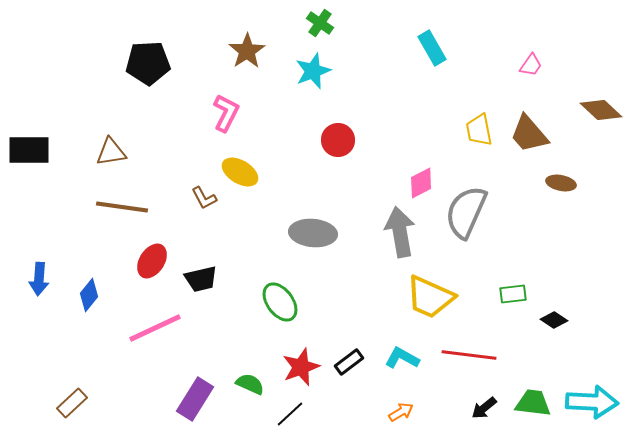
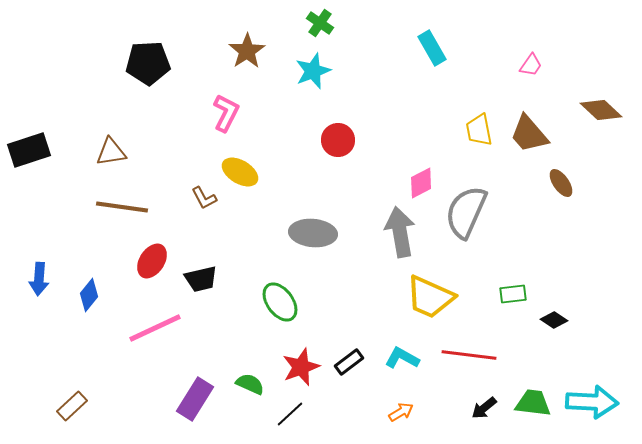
black rectangle at (29, 150): rotated 18 degrees counterclockwise
brown ellipse at (561, 183): rotated 44 degrees clockwise
brown rectangle at (72, 403): moved 3 px down
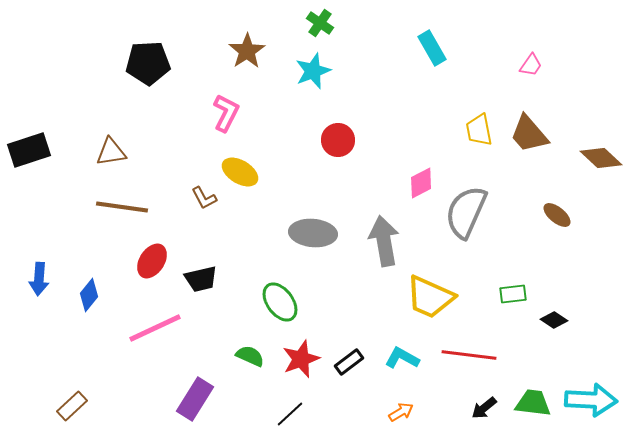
brown diamond at (601, 110): moved 48 px down
brown ellipse at (561, 183): moved 4 px left, 32 px down; rotated 16 degrees counterclockwise
gray arrow at (400, 232): moved 16 px left, 9 px down
red star at (301, 367): moved 8 px up
green semicircle at (250, 384): moved 28 px up
cyan arrow at (592, 402): moved 1 px left, 2 px up
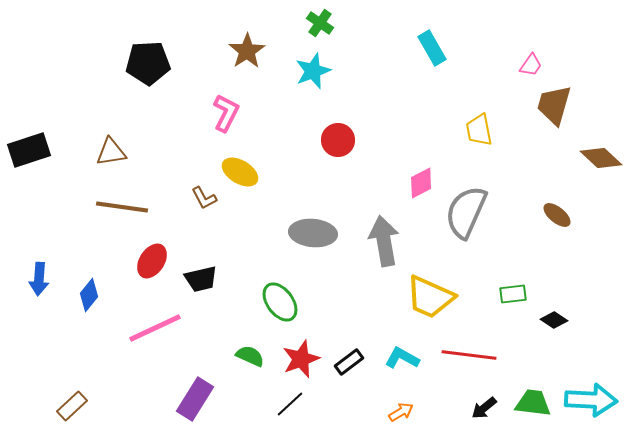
brown trapezoid at (529, 134): moved 25 px right, 29 px up; rotated 57 degrees clockwise
black line at (290, 414): moved 10 px up
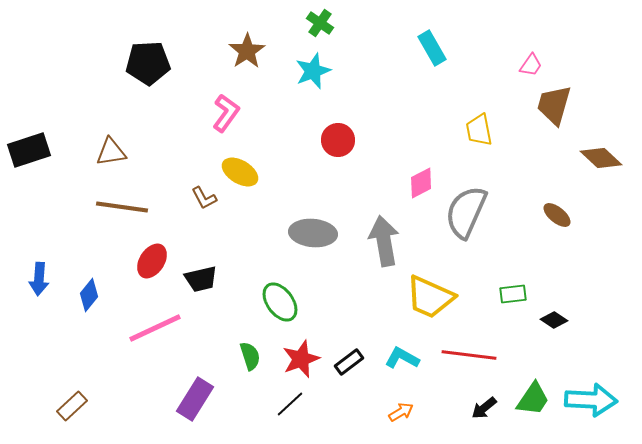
pink L-shape at (226, 113): rotated 9 degrees clockwise
green semicircle at (250, 356): rotated 48 degrees clockwise
green trapezoid at (533, 403): moved 4 px up; rotated 117 degrees clockwise
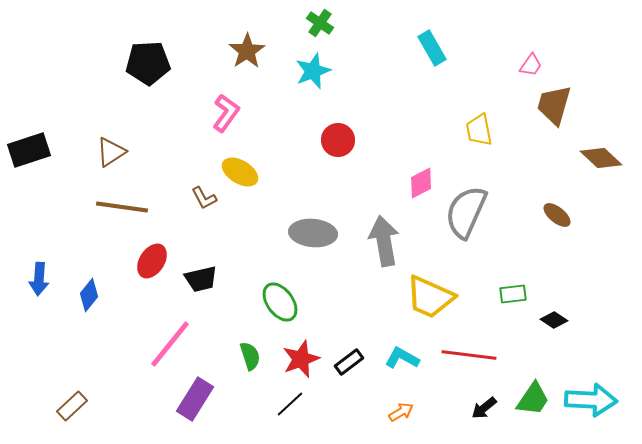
brown triangle at (111, 152): rotated 24 degrees counterclockwise
pink line at (155, 328): moved 15 px right, 16 px down; rotated 26 degrees counterclockwise
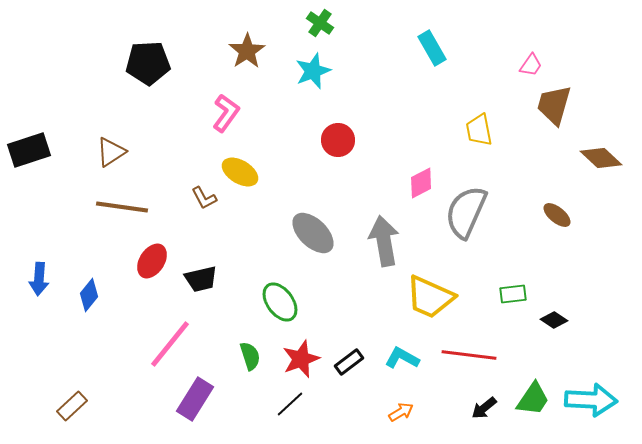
gray ellipse at (313, 233): rotated 39 degrees clockwise
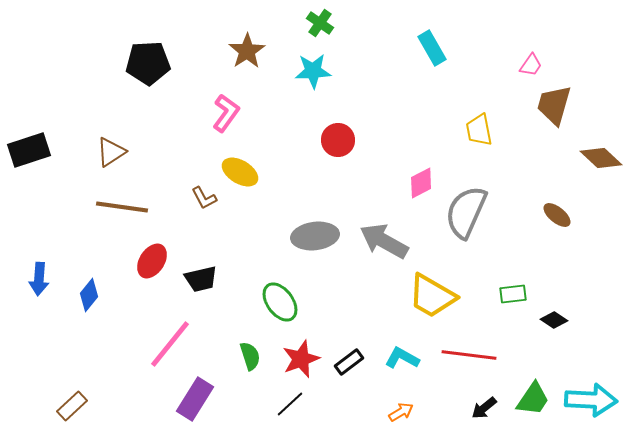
cyan star at (313, 71): rotated 18 degrees clockwise
gray ellipse at (313, 233): moved 2 px right, 3 px down; rotated 51 degrees counterclockwise
gray arrow at (384, 241): rotated 51 degrees counterclockwise
yellow trapezoid at (430, 297): moved 2 px right, 1 px up; rotated 6 degrees clockwise
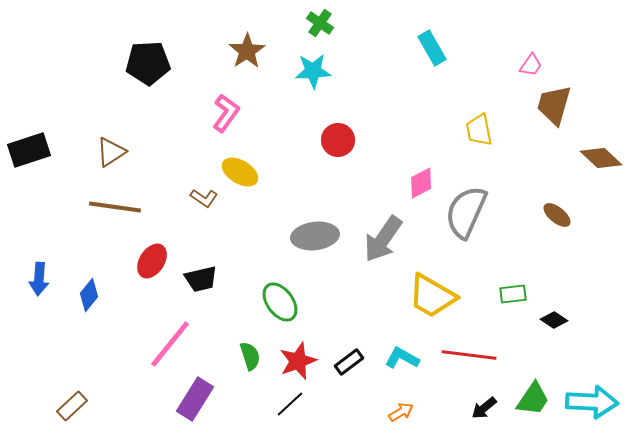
brown L-shape at (204, 198): rotated 28 degrees counterclockwise
brown line at (122, 207): moved 7 px left
gray arrow at (384, 241): moved 1 px left, 2 px up; rotated 84 degrees counterclockwise
red star at (301, 359): moved 3 px left, 2 px down
cyan arrow at (591, 400): moved 1 px right, 2 px down
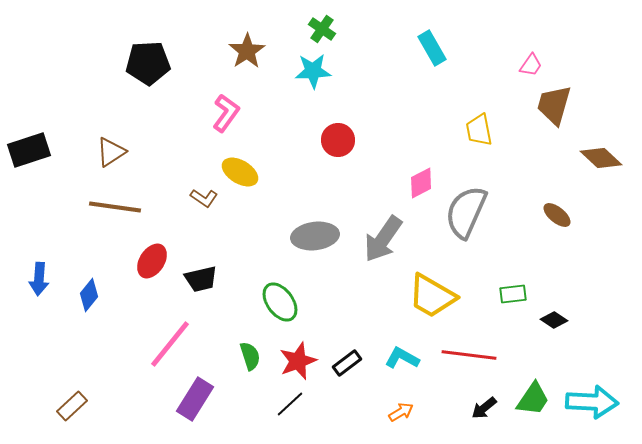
green cross at (320, 23): moved 2 px right, 6 px down
black rectangle at (349, 362): moved 2 px left, 1 px down
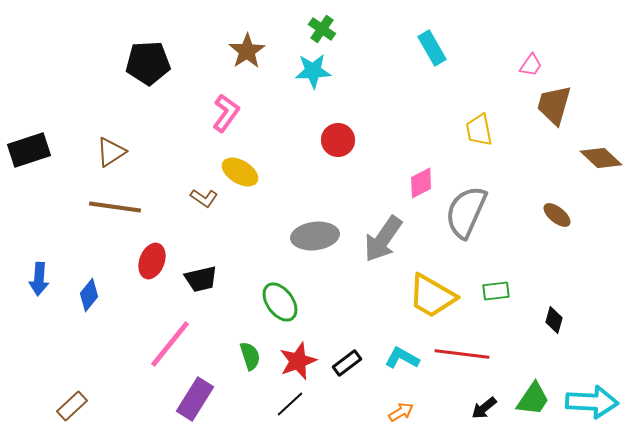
red ellipse at (152, 261): rotated 12 degrees counterclockwise
green rectangle at (513, 294): moved 17 px left, 3 px up
black diamond at (554, 320): rotated 72 degrees clockwise
red line at (469, 355): moved 7 px left, 1 px up
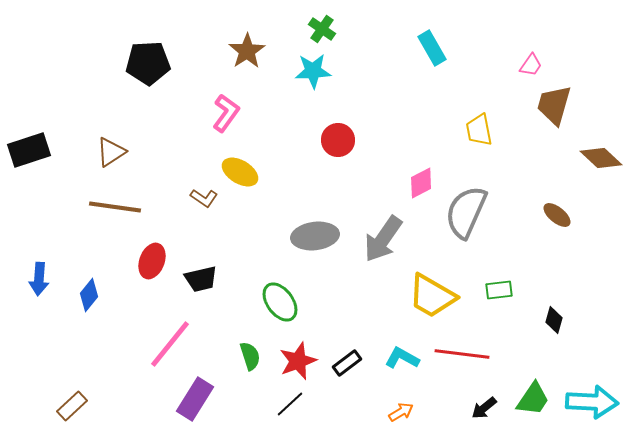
green rectangle at (496, 291): moved 3 px right, 1 px up
